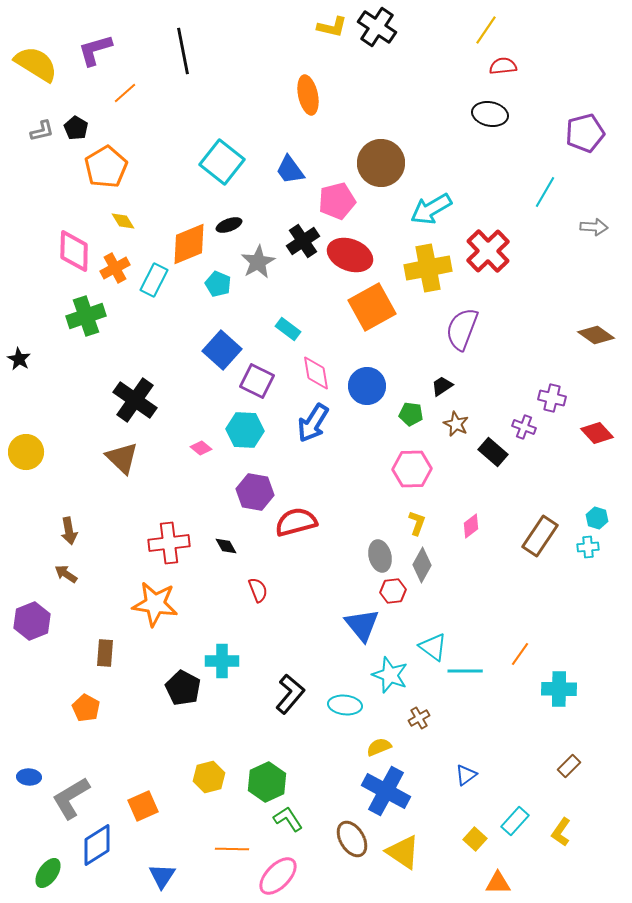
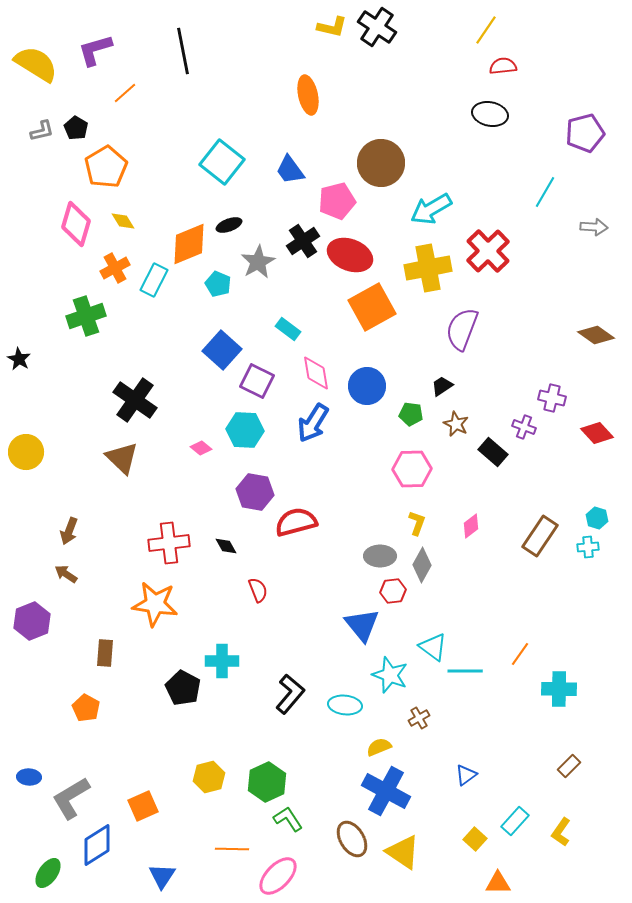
pink diamond at (74, 251): moved 2 px right, 27 px up; rotated 15 degrees clockwise
brown arrow at (69, 531): rotated 32 degrees clockwise
gray ellipse at (380, 556): rotated 76 degrees counterclockwise
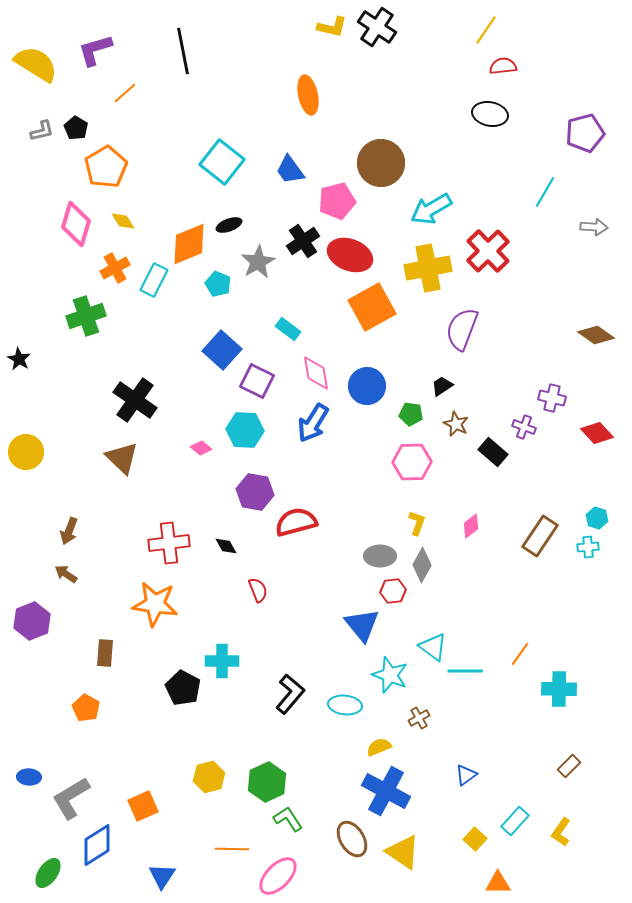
pink hexagon at (412, 469): moved 7 px up
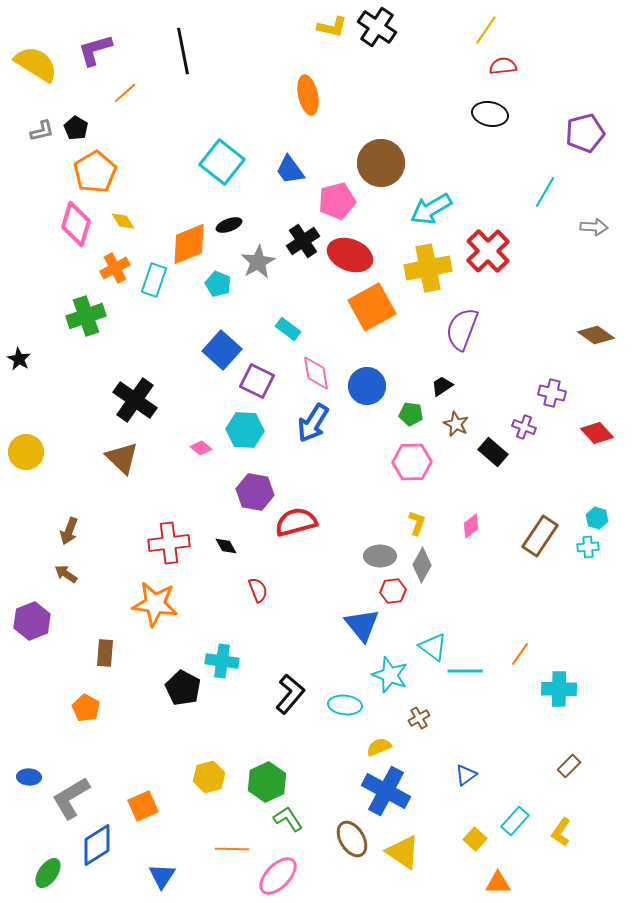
orange pentagon at (106, 167): moved 11 px left, 5 px down
cyan rectangle at (154, 280): rotated 8 degrees counterclockwise
purple cross at (552, 398): moved 5 px up
cyan cross at (222, 661): rotated 8 degrees clockwise
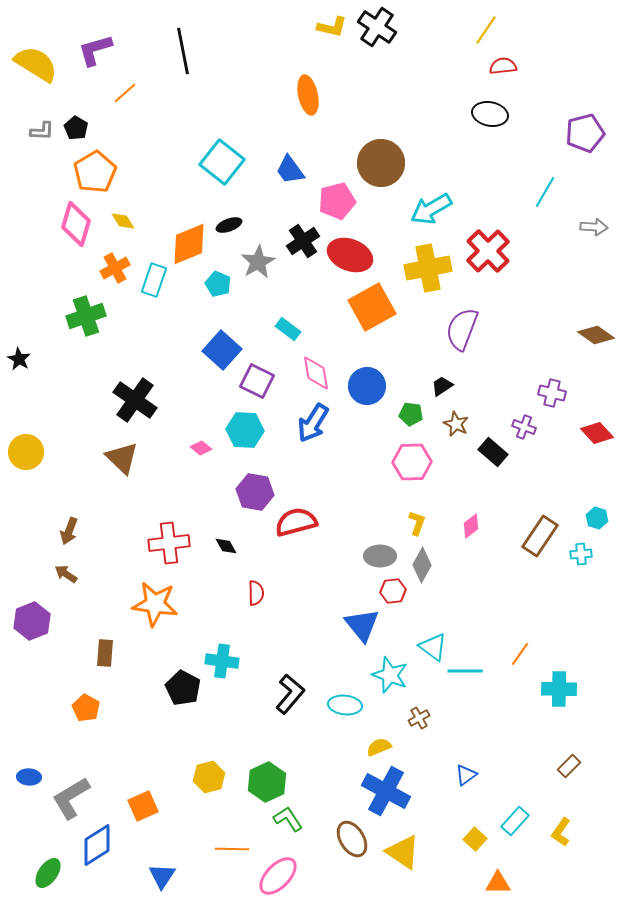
gray L-shape at (42, 131): rotated 15 degrees clockwise
cyan cross at (588, 547): moved 7 px left, 7 px down
red semicircle at (258, 590): moved 2 px left, 3 px down; rotated 20 degrees clockwise
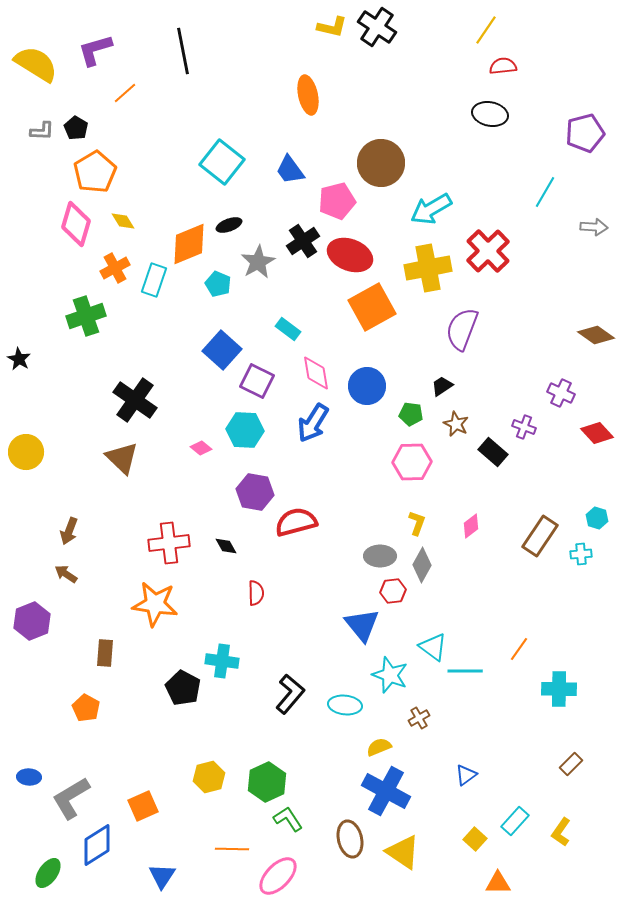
purple cross at (552, 393): moved 9 px right; rotated 12 degrees clockwise
orange line at (520, 654): moved 1 px left, 5 px up
brown rectangle at (569, 766): moved 2 px right, 2 px up
brown ellipse at (352, 839): moved 2 px left; rotated 18 degrees clockwise
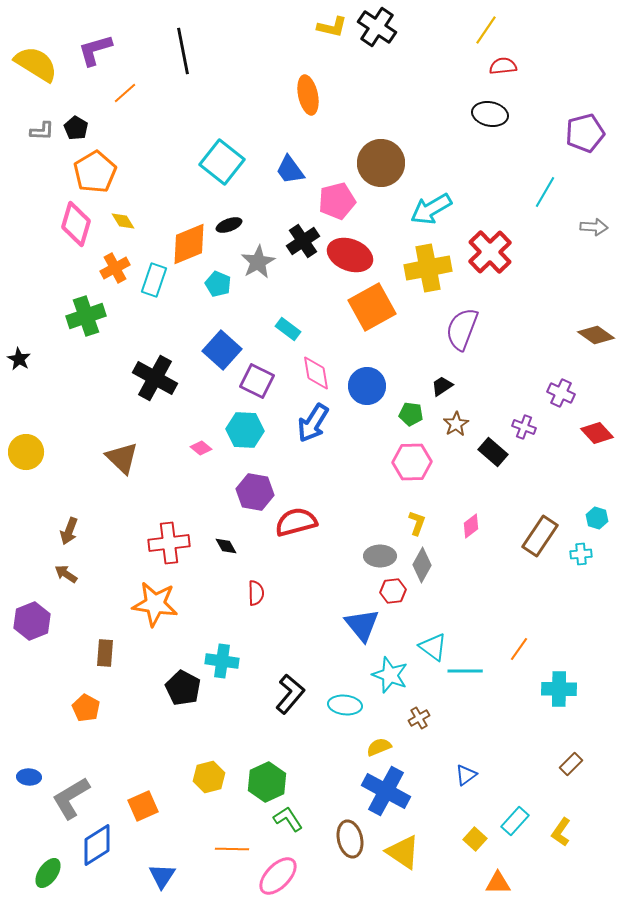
red cross at (488, 251): moved 2 px right, 1 px down
black cross at (135, 400): moved 20 px right, 22 px up; rotated 6 degrees counterclockwise
brown star at (456, 424): rotated 15 degrees clockwise
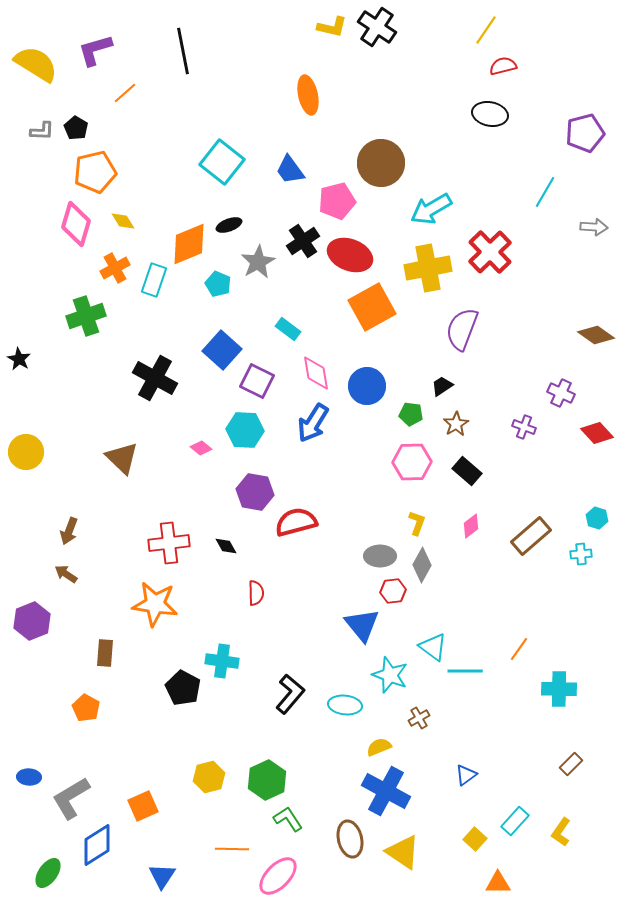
red semicircle at (503, 66): rotated 8 degrees counterclockwise
orange pentagon at (95, 172): rotated 18 degrees clockwise
black rectangle at (493, 452): moved 26 px left, 19 px down
brown rectangle at (540, 536): moved 9 px left; rotated 15 degrees clockwise
green hexagon at (267, 782): moved 2 px up
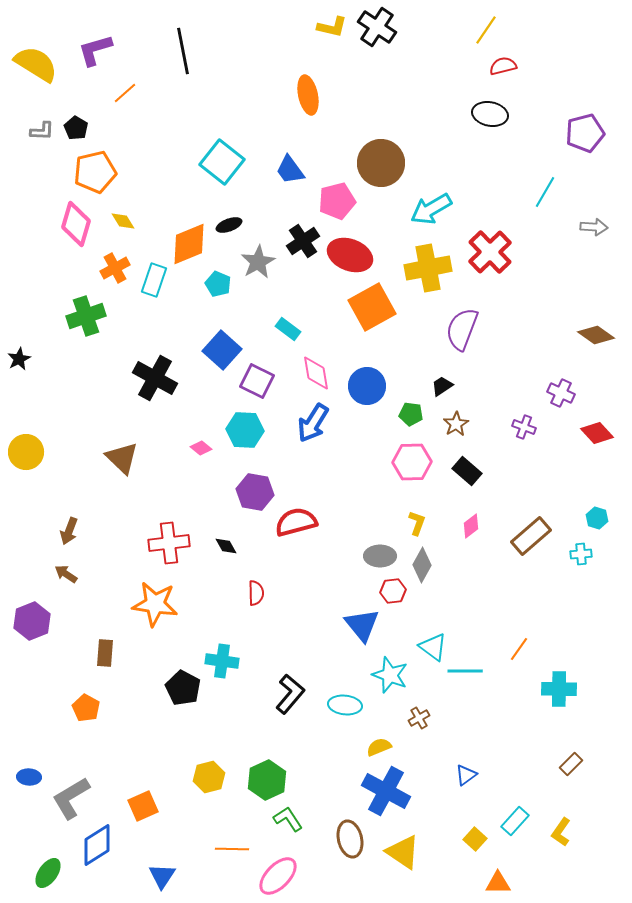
black star at (19, 359): rotated 15 degrees clockwise
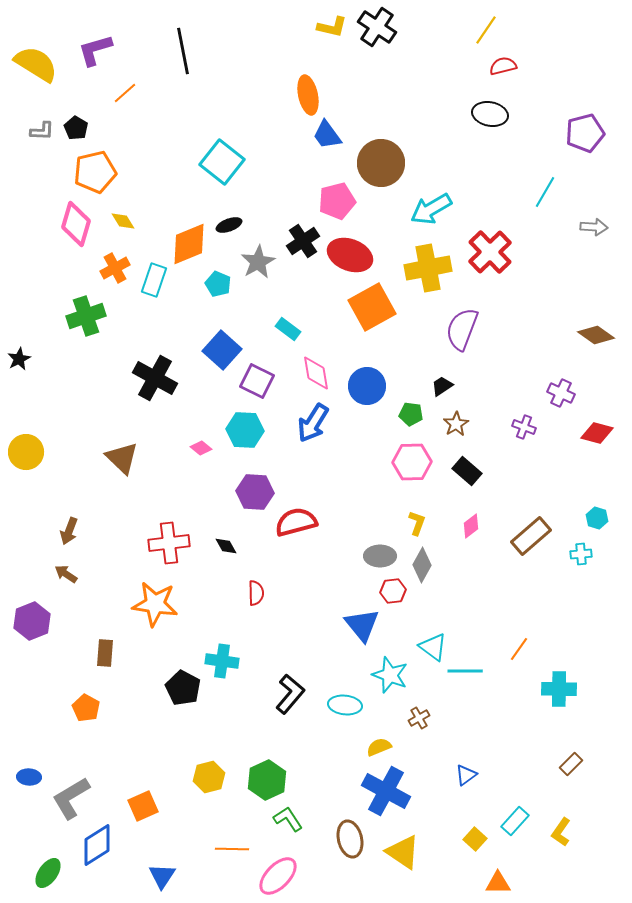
blue trapezoid at (290, 170): moved 37 px right, 35 px up
red diamond at (597, 433): rotated 32 degrees counterclockwise
purple hexagon at (255, 492): rotated 6 degrees counterclockwise
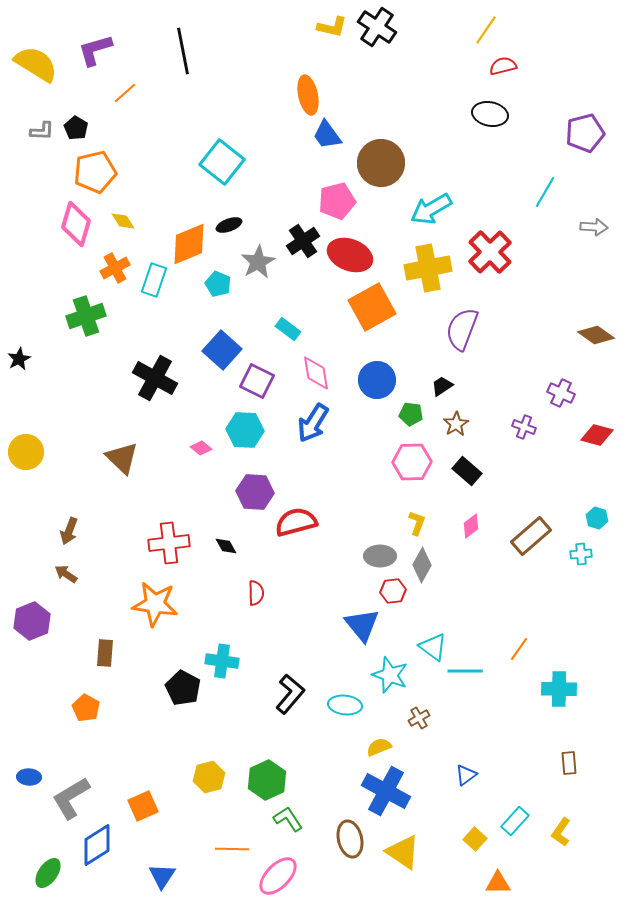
blue circle at (367, 386): moved 10 px right, 6 px up
red diamond at (597, 433): moved 2 px down
brown rectangle at (571, 764): moved 2 px left, 1 px up; rotated 50 degrees counterclockwise
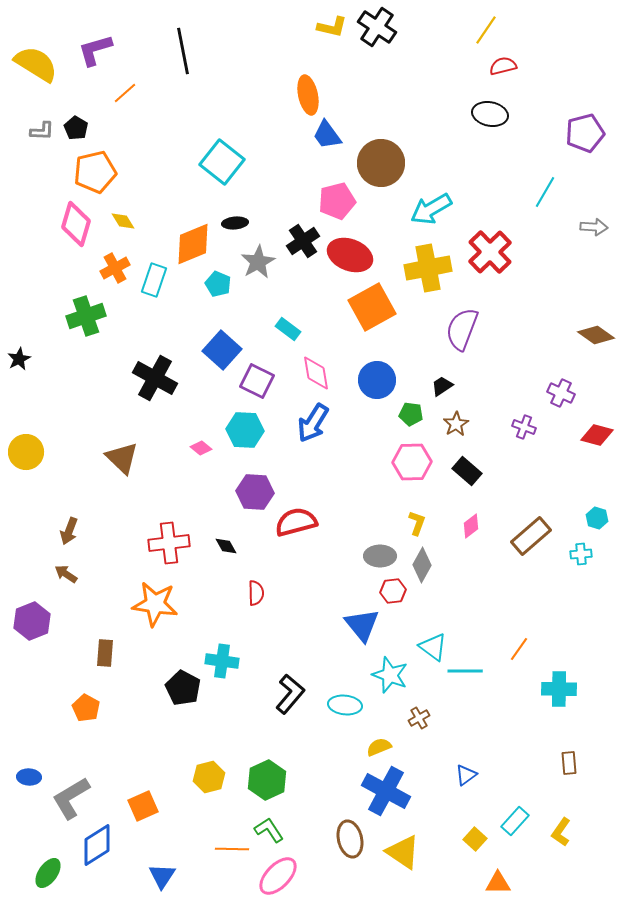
black ellipse at (229, 225): moved 6 px right, 2 px up; rotated 15 degrees clockwise
orange diamond at (189, 244): moved 4 px right
green L-shape at (288, 819): moved 19 px left, 11 px down
